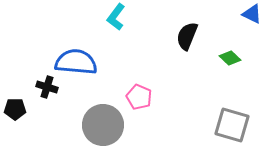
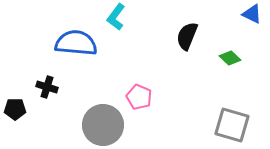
blue semicircle: moved 19 px up
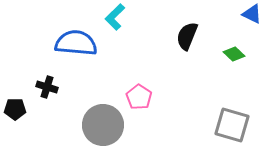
cyan L-shape: moved 1 px left; rotated 8 degrees clockwise
green diamond: moved 4 px right, 4 px up
pink pentagon: rotated 10 degrees clockwise
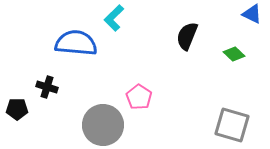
cyan L-shape: moved 1 px left, 1 px down
black pentagon: moved 2 px right
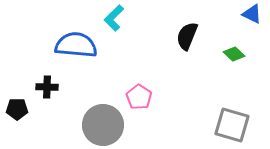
blue semicircle: moved 2 px down
black cross: rotated 15 degrees counterclockwise
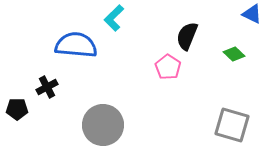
black cross: rotated 30 degrees counterclockwise
pink pentagon: moved 29 px right, 30 px up
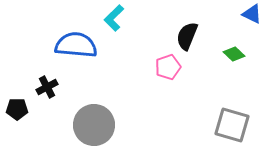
pink pentagon: rotated 20 degrees clockwise
gray circle: moved 9 px left
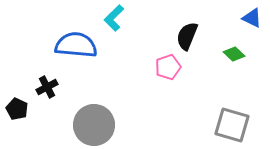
blue triangle: moved 4 px down
black pentagon: rotated 25 degrees clockwise
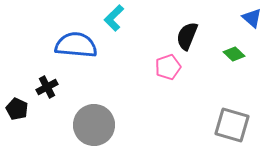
blue triangle: rotated 15 degrees clockwise
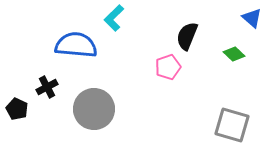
gray circle: moved 16 px up
